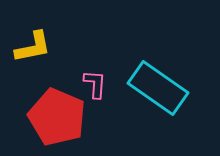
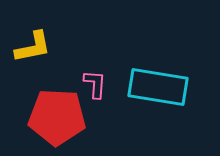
cyan rectangle: moved 1 px up; rotated 26 degrees counterclockwise
red pentagon: rotated 20 degrees counterclockwise
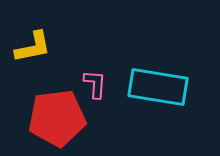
red pentagon: moved 1 px down; rotated 10 degrees counterclockwise
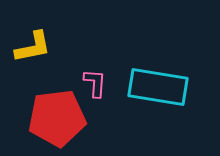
pink L-shape: moved 1 px up
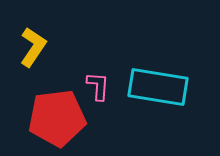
yellow L-shape: rotated 45 degrees counterclockwise
pink L-shape: moved 3 px right, 3 px down
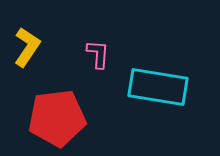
yellow L-shape: moved 6 px left
pink L-shape: moved 32 px up
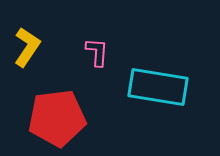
pink L-shape: moved 1 px left, 2 px up
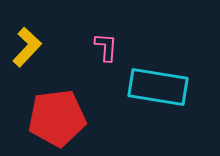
yellow L-shape: rotated 9 degrees clockwise
pink L-shape: moved 9 px right, 5 px up
